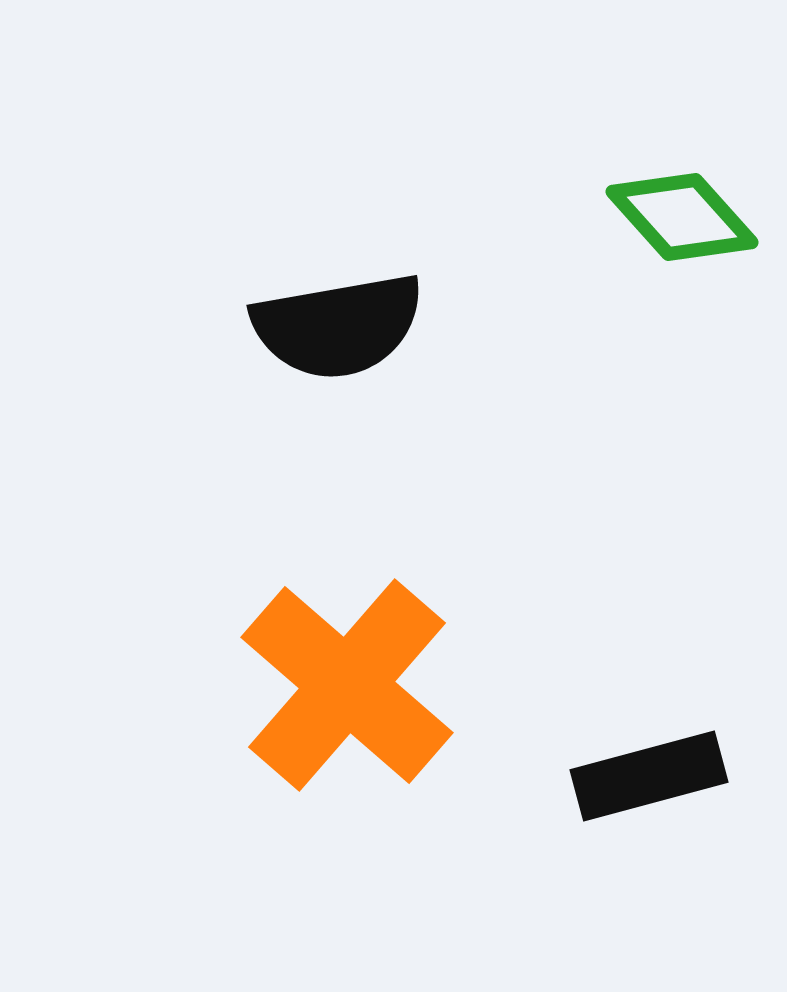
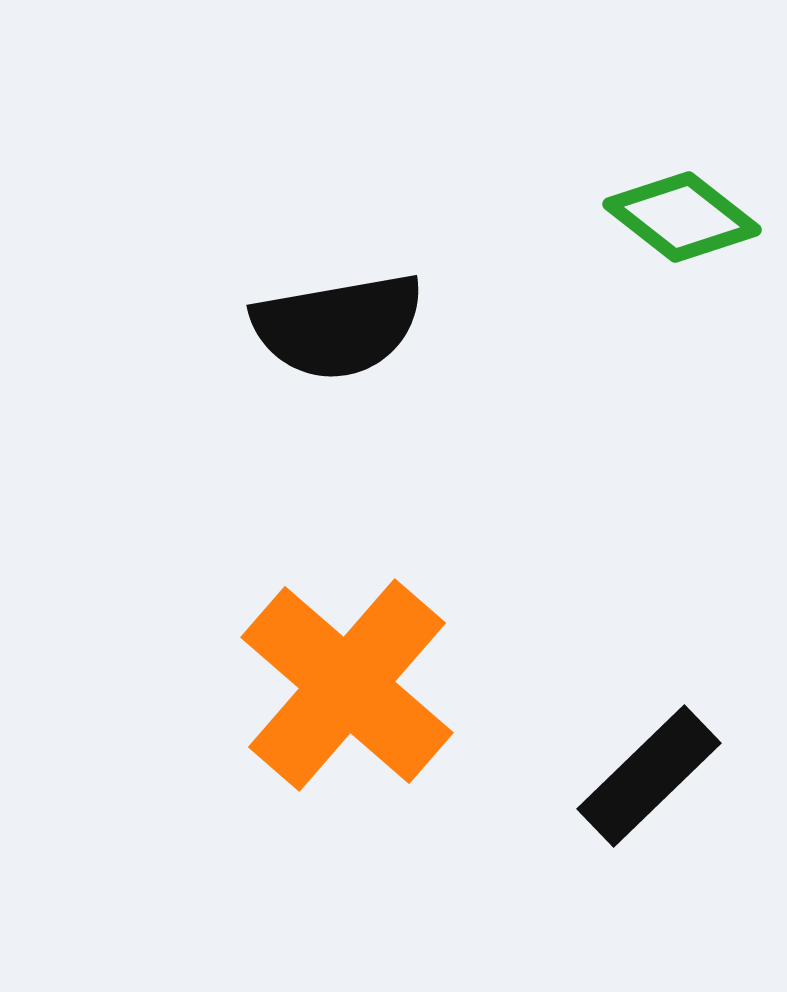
green diamond: rotated 10 degrees counterclockwise
black rectangle: rotated 29 degrees counterclockwise
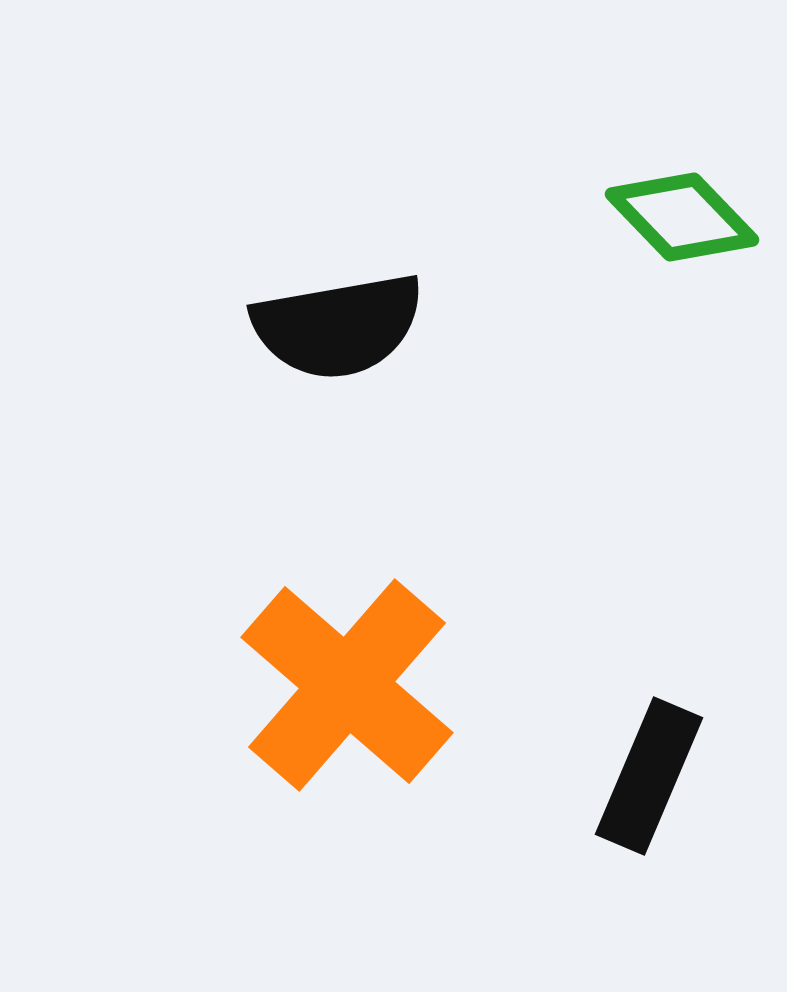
green diamond: rotated 8 degrees clockwise
black rectangle: rotated 23 degrees counterclockwise
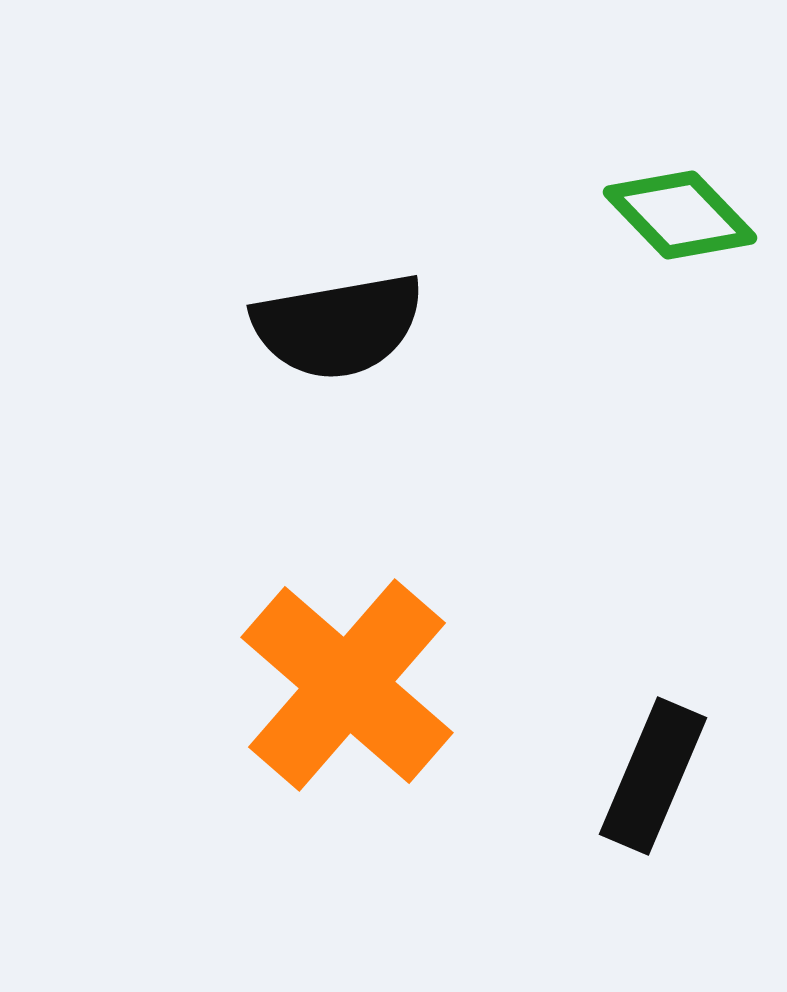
green diamond: moved 2 px left, 2 px up
black rectangle: moved 4 px right
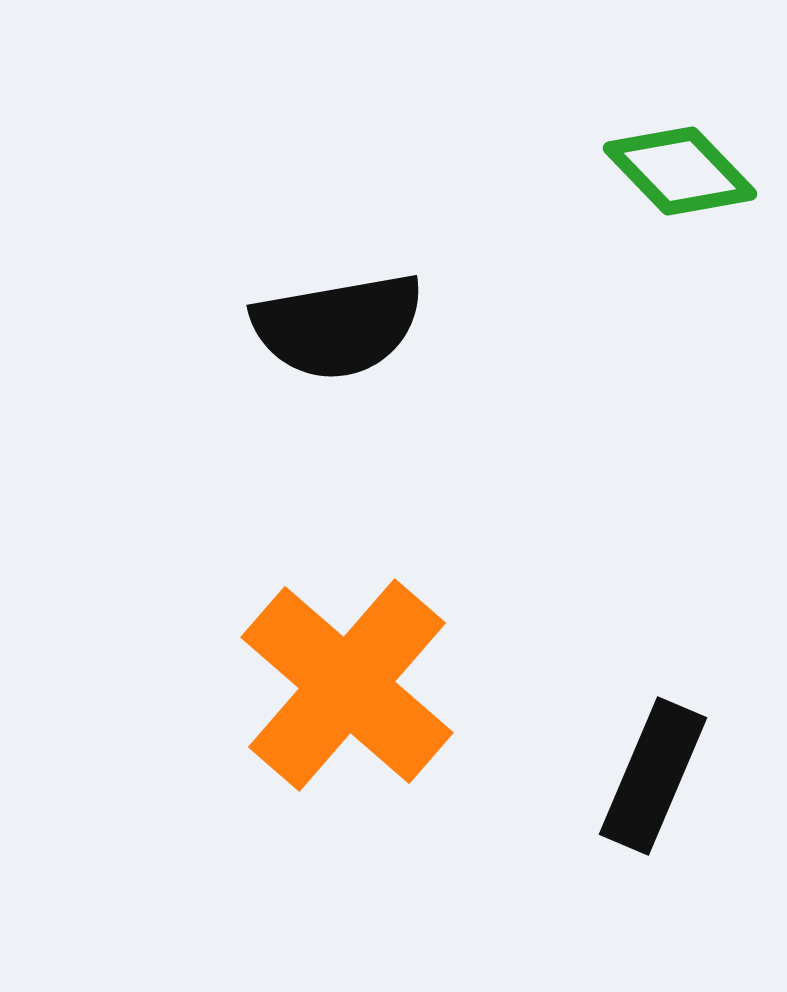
green diamond: moved 44 px up
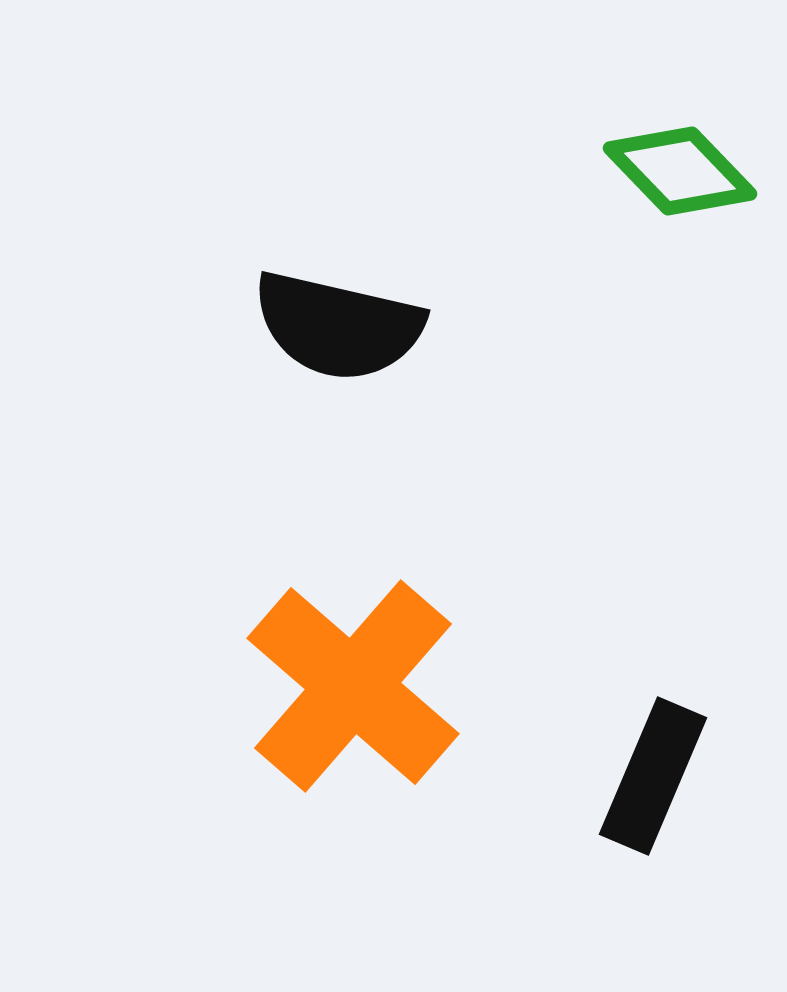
black semicircle: rotated 23 degrees clockwise
orange cross: moved 6 px right, 1 px down
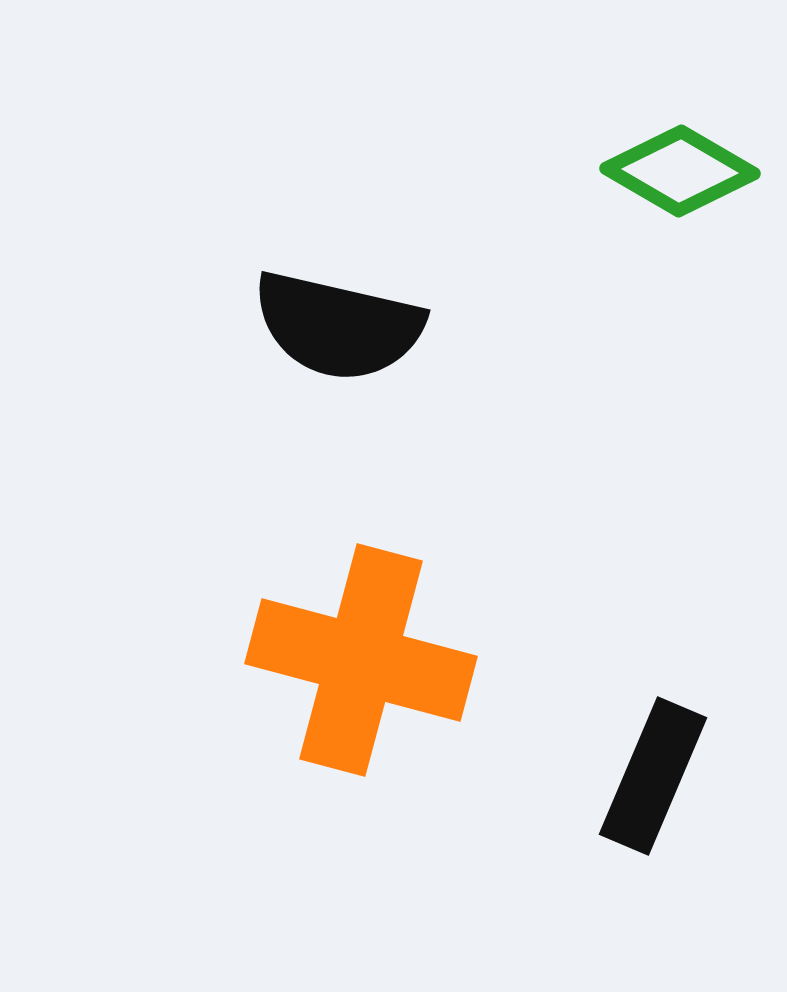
green diamond: rotated 16 degrees counterclockwise
orange cross: moved 8 px right, 26 px up; rotated 26 degrees counterclockwise
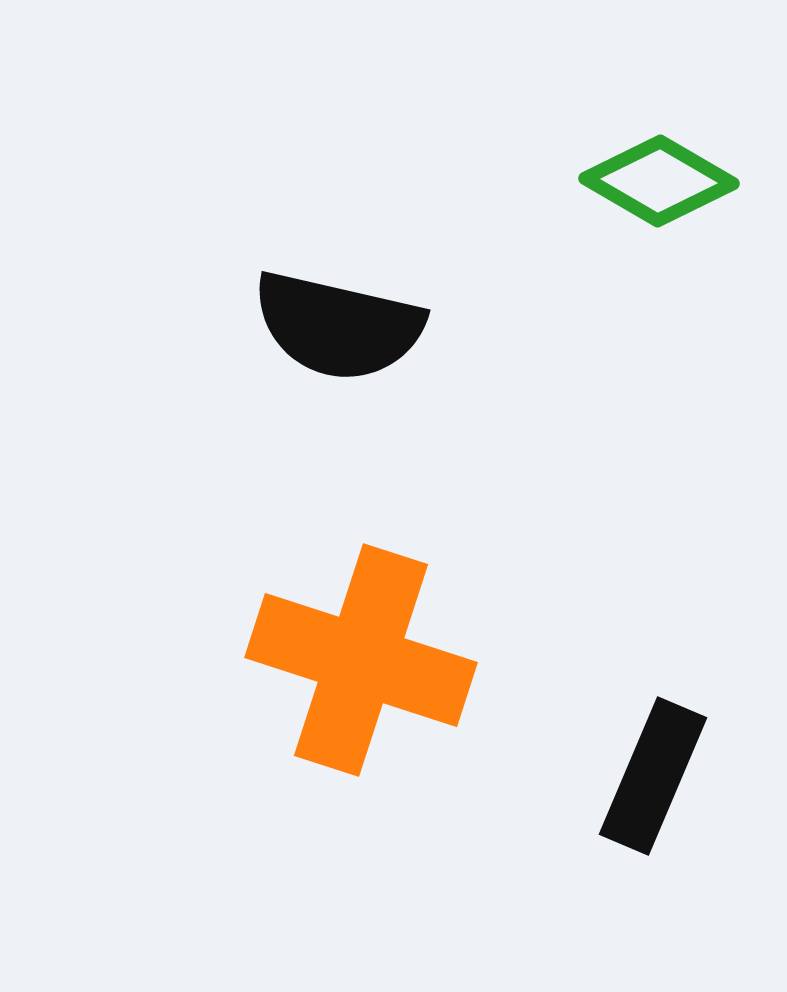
green diamond: moved 21 px left, 10 px down
orange cross: rotated 3 degrees clockwise
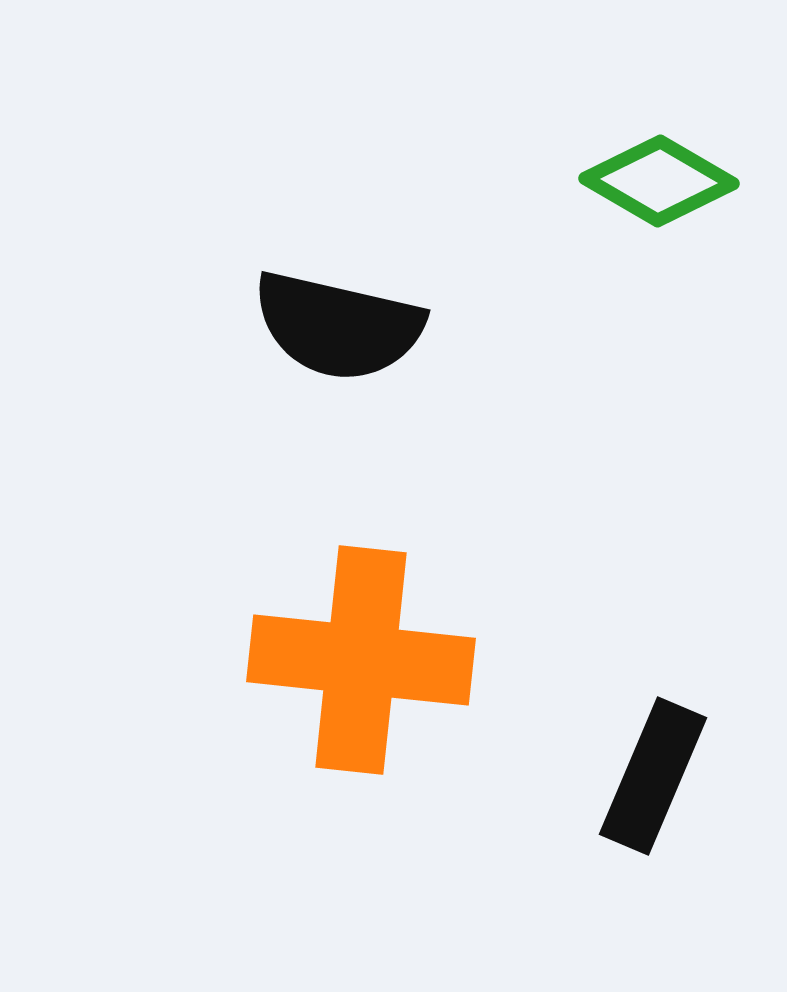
orange cross: rotated 12 degrees counterclockwise
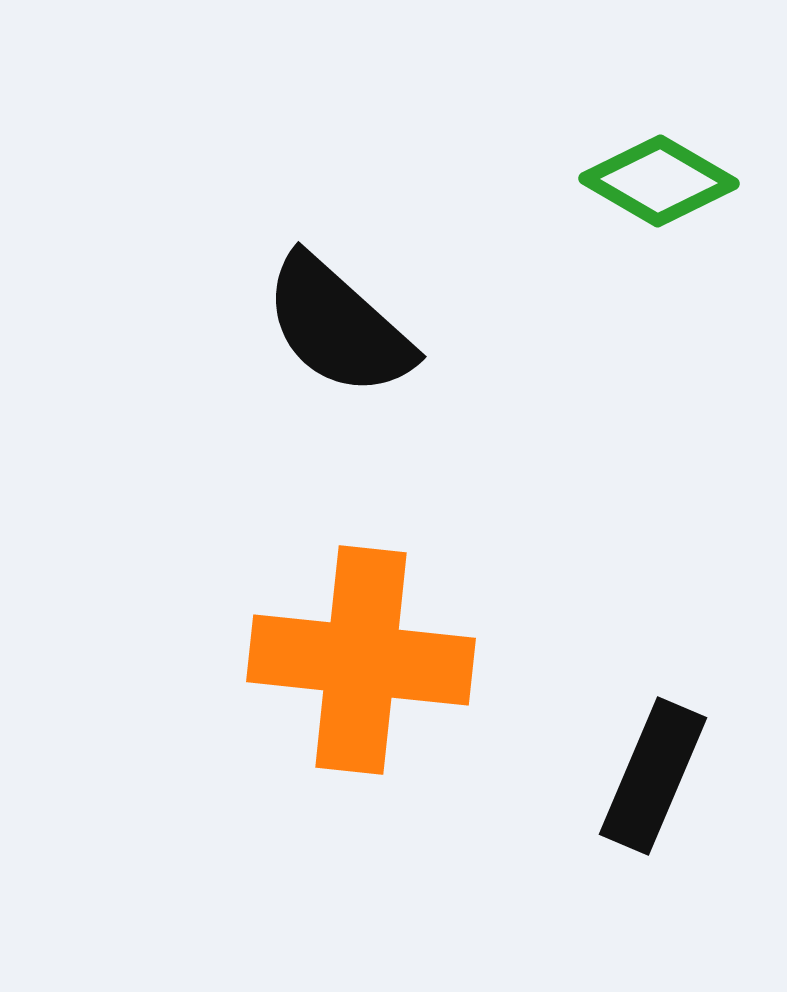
black semicircle: rotated 29 degrees clockwise
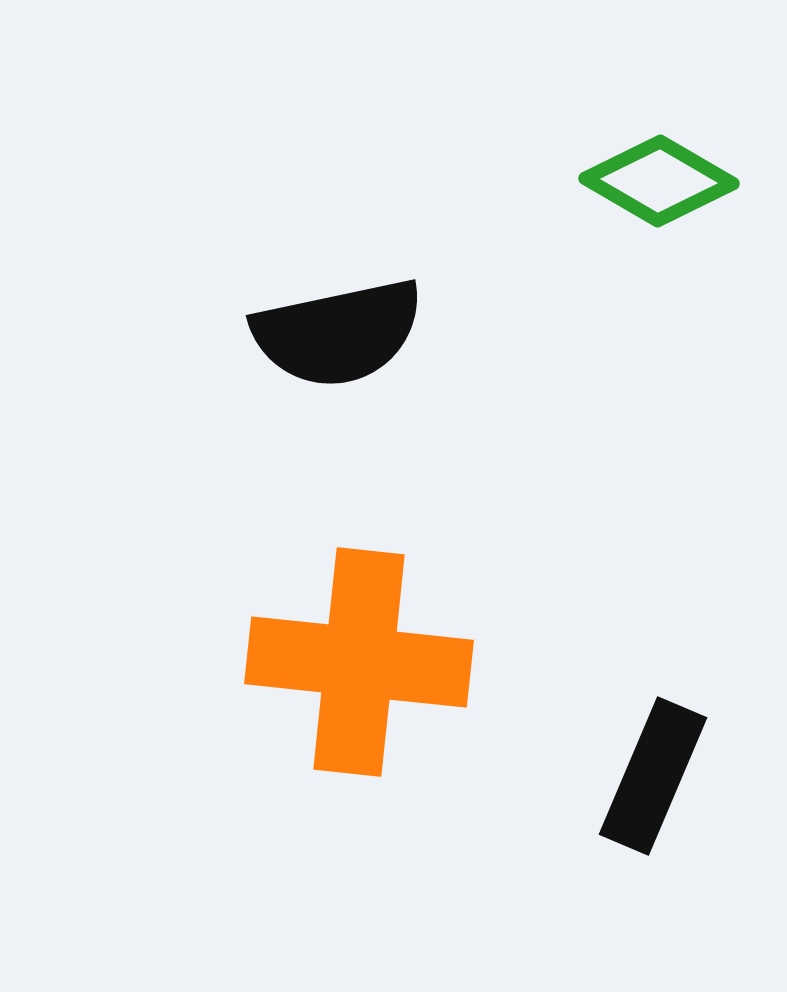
black semicircle: moved 7 px down; rotated 54 degrees counterclockwise
orange cross: moved 2 px left, 2 px down
